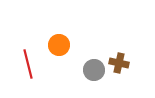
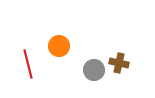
orange circle: moved 1 px down
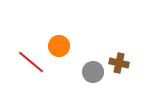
red line: moved 3 px right, 2 px up; rotated 36 degrees counterclockwise
gray circle: moved 1 px left, 2 px down
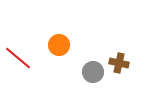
orange circle: moved 1 px up
red line: moved 13 px left, 4 px up
